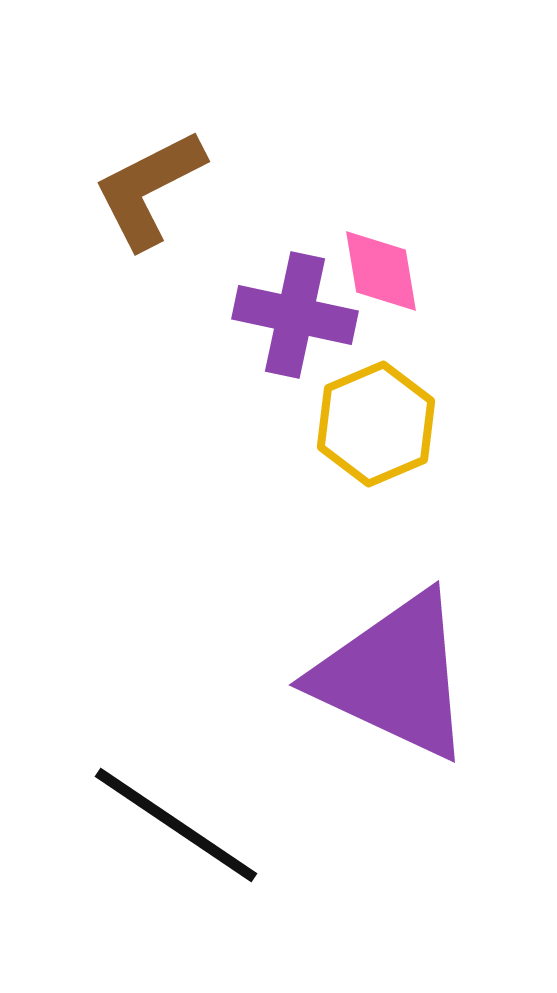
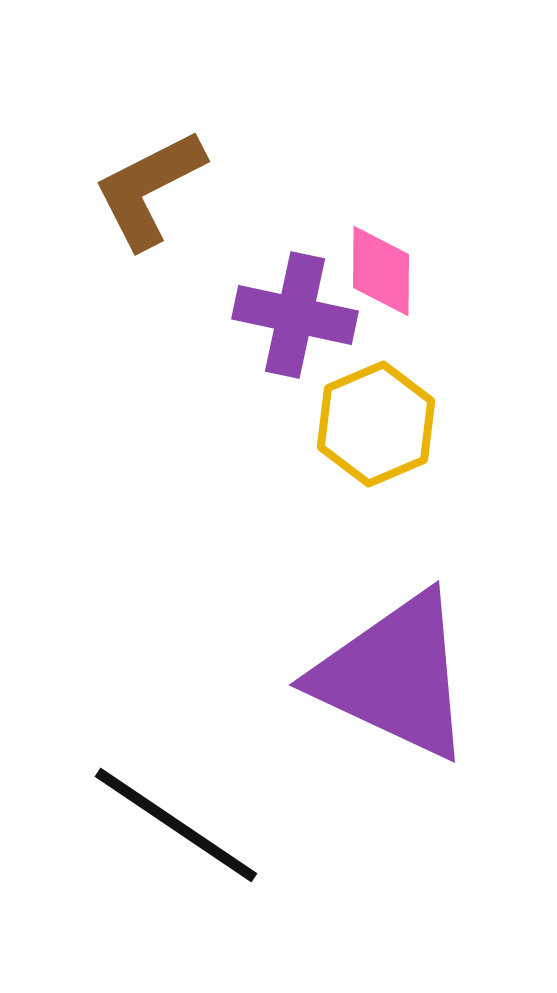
pink diamond: rotated 10 degrees clockwise
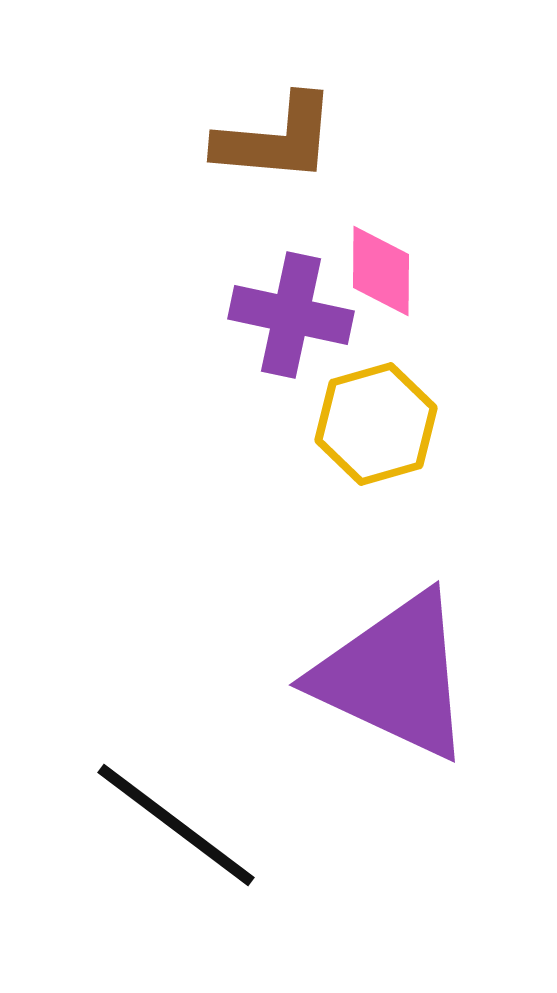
brown L-shape: moved 127 px right, 50 px up; rotated 148 degrees counterclockwise
purple cross: moved 4 px left
yellow hexagon: rotated 7 degrees clockwise
black line: rotated 3 degrees clockwise
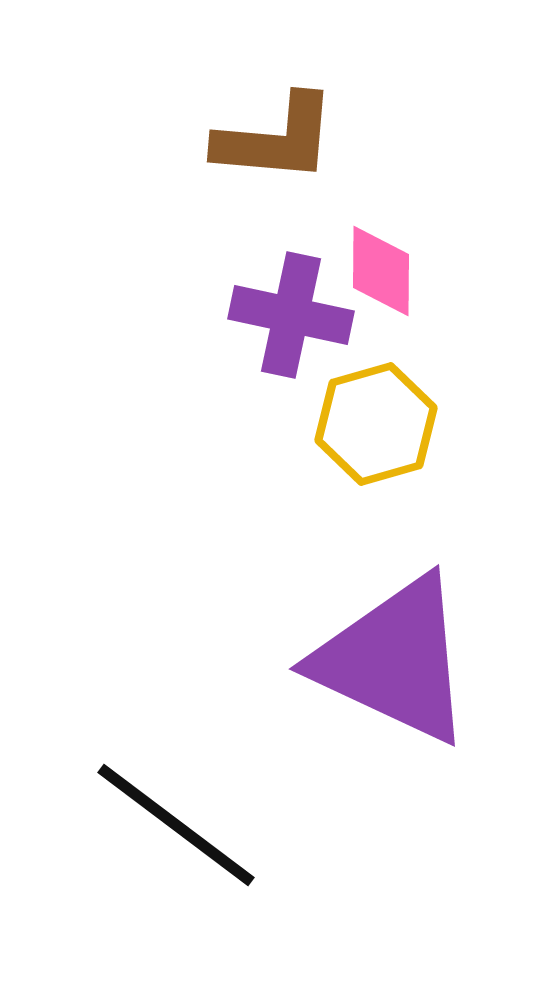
purple triangle: moved 16 px up
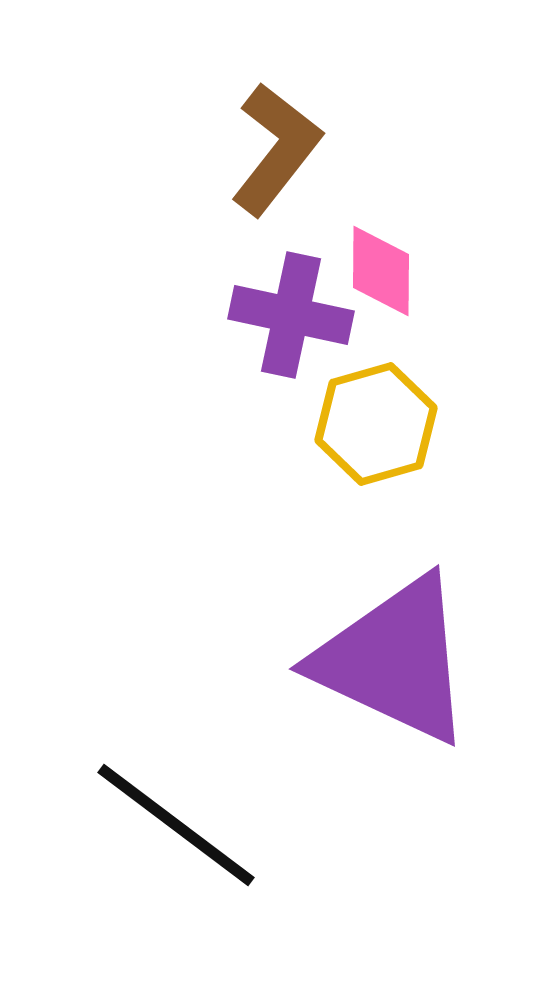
brown L-shape: moved 10 px down; rotated 57 degrees counterclockwise
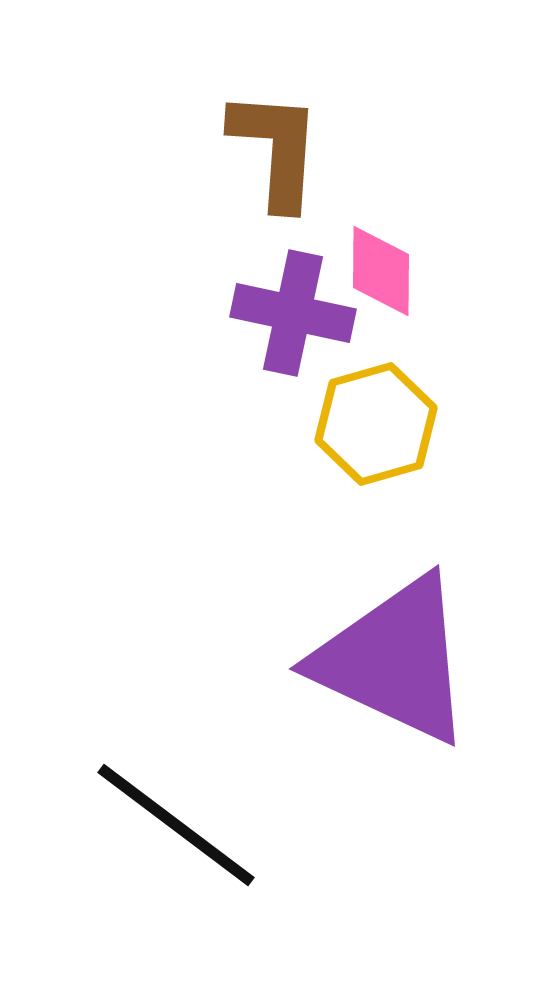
brown L-shape: rotated 34 degrees counterclockwise
purple cross: moved 2 px right, 2 px up
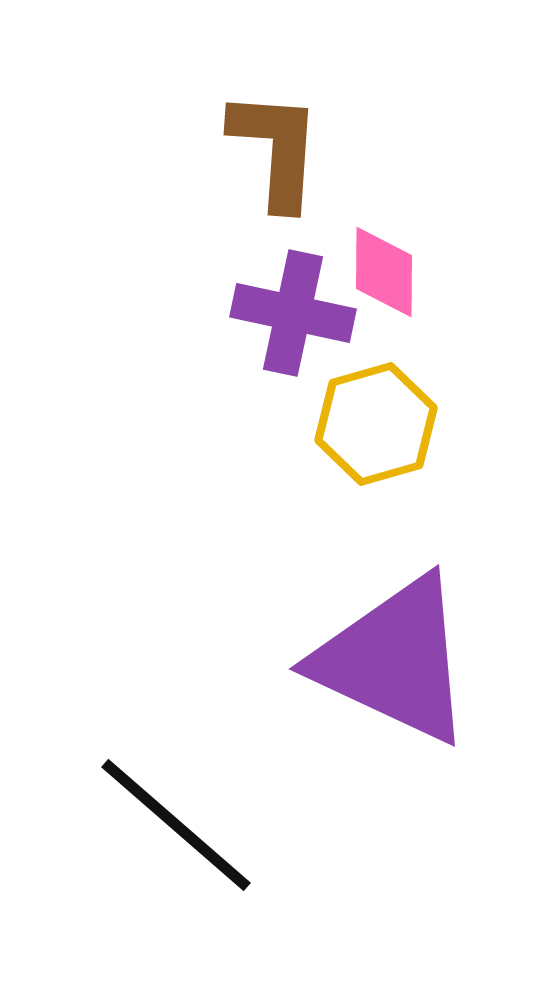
pink diamond: moved 3 px right, 1 px down
black line: rotated 4 degrees clockwise
